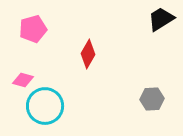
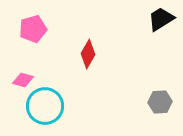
gray hexagon: moved 8 px right, 3 px down
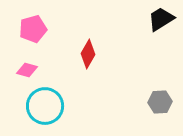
pink diamond: moved 4 px right, 10 px up
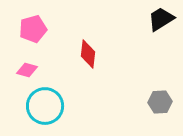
red diamond: rotated 24 degrees counterclockwise
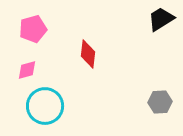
pink diamond: rotated 30 degrees counterclockwise
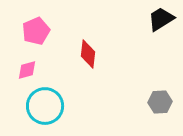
pink pentagon: moved 3 px right, 2 px down; rotated 8 degrees counterclockwise
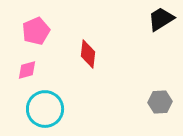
cyan circle: moved 3 px down
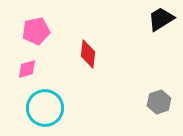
pink pentagon: rotated 12 degrees clockwise
pink diamond: moved 1 px up
gray hexagon: moved 1 px left; rotated 15 degrees counterclockwise
cyan circle: moved 1 px up
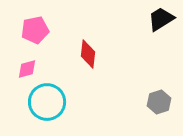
pink pentagon: moved 1 px left, 1 px up
cyan circle: moved 2 px right, 6 px up
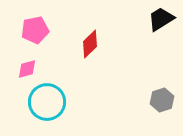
red diamond: moved 2 px right, 10 px up; rotated 40 degrees clockwise
gray hexagon: moved 3 px right, 2 px up
